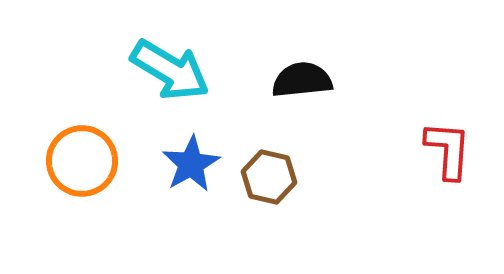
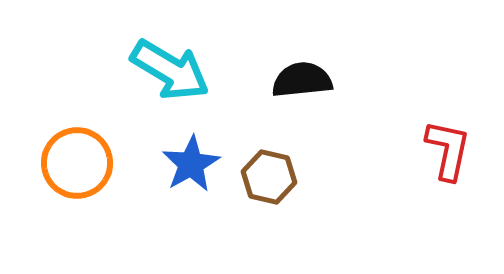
red L-shape: rotated 8 degrees clockwise
orange circle: moved 5 px left, 2 px down
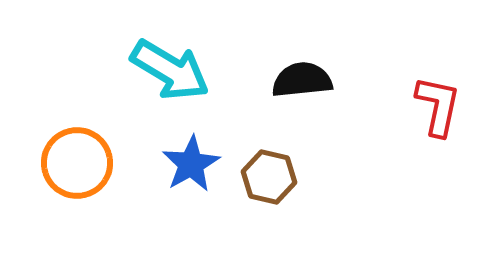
red L-shape: moved 10 px left, 44 px up
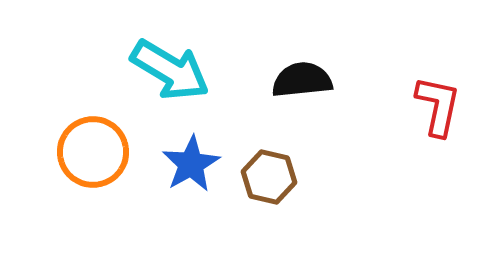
orange circle: moved 16 px right, 11 px up
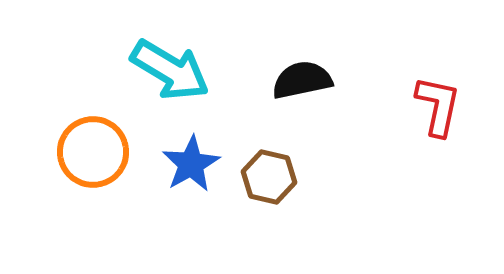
black semicircle: rotated 6 degrees counterclockwise
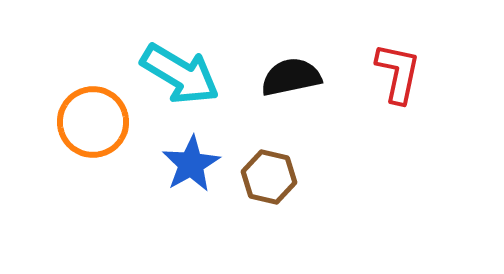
cyan arrow: moved 10 px right, 4 px down
black semicircle: moved 11 px left, 3 px up
red L-shape: moved 40 px left, 33 px up
orange circle: moved 30 px up
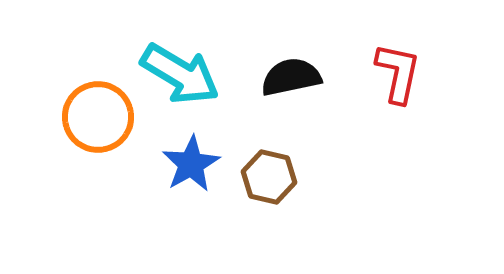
orange circle: moved 5 px right, 5 px up
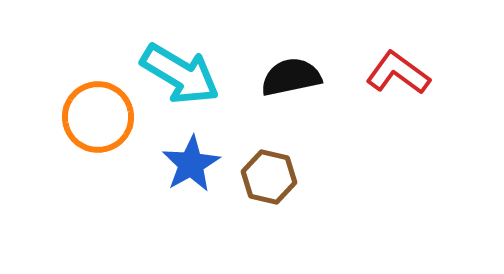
red L-shape: rotated 66 degrees counterclockwise
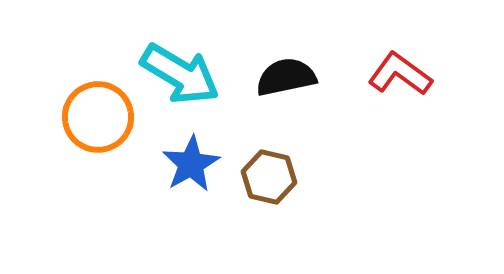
red L-shape: moved 2 px right, 1 px down
black semicircle: moved 5 px left
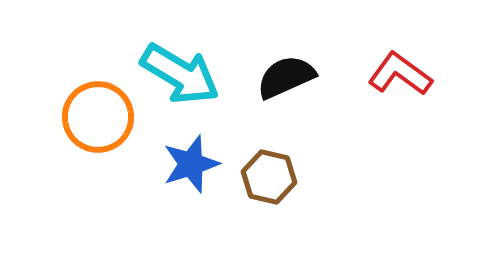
black semicircle: rotated 12 degrees counterclockwise
blue star: rotated 12 degrees clockwise
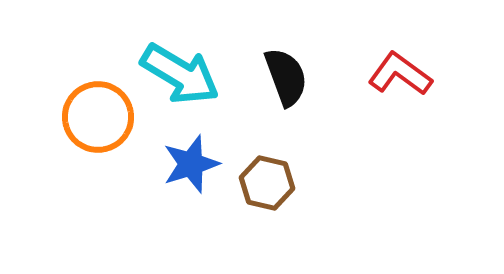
black semicircle: rotated 94 degrees clockwise
brown hexagon: moved 2 px left, 6 px down
